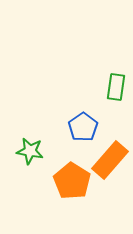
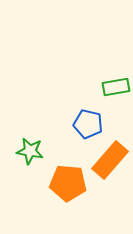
green rectangle: rotated 72 degrees clockwise
blue pentagon: moved 5 px right, 3 px up; rotated 24 degrees counterclockwise
orange pentagon: moved 4 px left, 2 px down; rotated 27 degrees counterclockwise
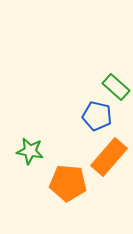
green rectangle: rotated 52 degrees clockwise
blue pentagon: moved 9 px right, 8 px up
orange rectangle: moved 1 px left, 3 px up
